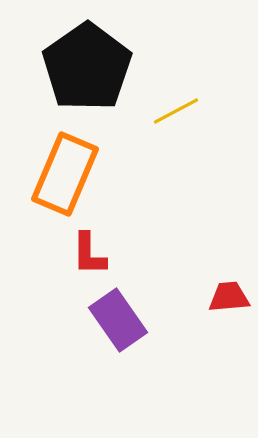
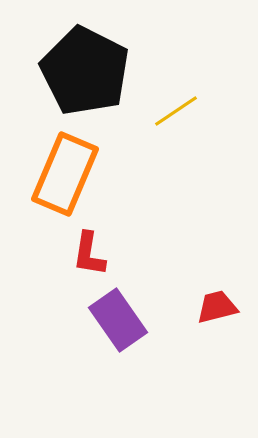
black pentagon: moved 2 px left, 4 px down; rotated 10 degrees counterclockwise
yellow line: rotated 6 degrees counterclockwise
red L-shape: rotated 9 degrees clockwise
red trapezoid: moved 12 px left, 10 px down; rotated 9 degrees counterclockwise
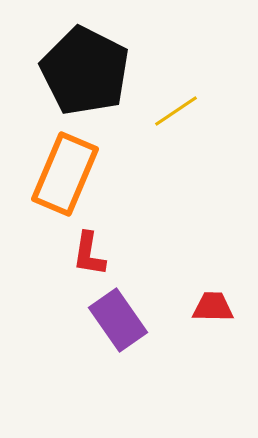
red trapezoid: moved 4 px left; rotated 15 degrees clockwise
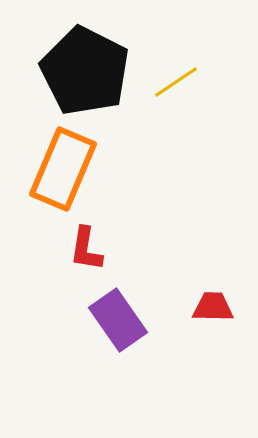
yellow line: moved 29 px up
orange rectangle: moved 2 px left, 5 px up
red L-shape: moved 3 px left, 5 px up
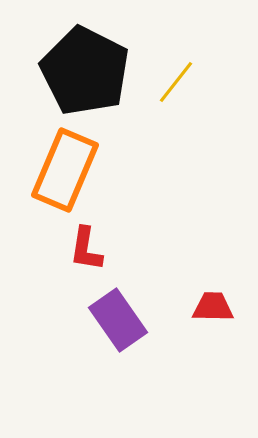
yellow line: rotated 18 degrees counterclockwise
orange rectangle: moved 2 px right, 1 px down
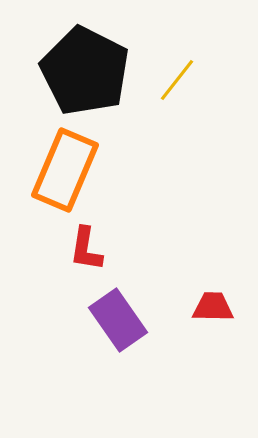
yellow line: moved 1 px right, 2 px up
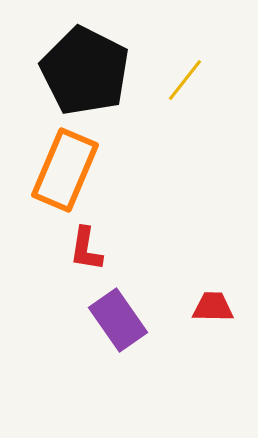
yellow line: moved 8 px right
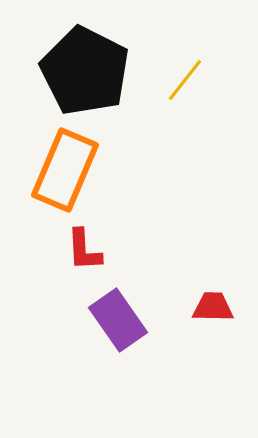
red L-shape: moved 2 px left, 1 px down; rotated 12 degrees counterclockwise
